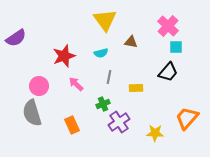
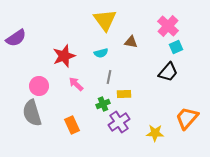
cyan square: rotated 24 degrees counterclockwise
yellow rectangle: moved 12 px left, 6 px down
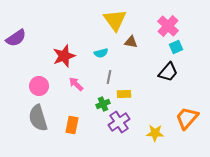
yellow triangle: moved 10 px right
gray semicircle: moved 6 px right, 5 px down
orange rectangle: rotated 36 degrees clockwise
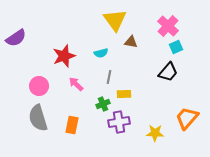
purple cross: rotated 25 degrees clockwise
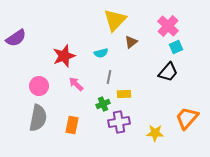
yellow triangle: rotated 20 degrees clockwise
brown triangle: rotated 48 degrees counterclockwise
gray semicircle: rotated 152 degrees counterclockwise
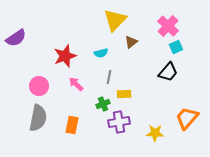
red star: moved 1 px right
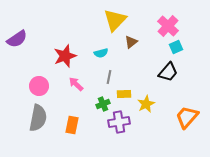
purple semicircle: moved 1 px right, 1 px down
orange trapezoid: moved 1 px up
yellow star: moved 9 px left, 29 px up; rotated 30 degrees counterclockwise
